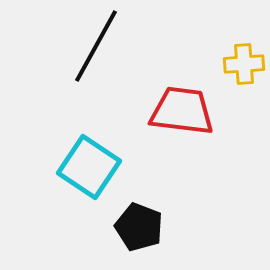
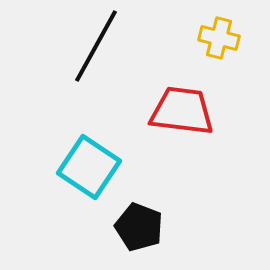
yellow cross: moved 25 px left, 26 px up; rotated 18 degrees clockwise
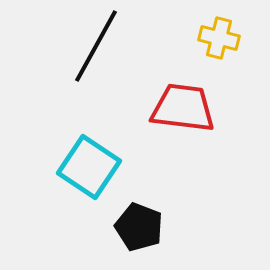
red trapezoid: moved 1 px right, 3 px up
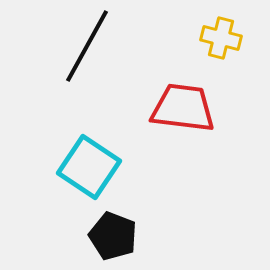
yellow cross: moved 2 px right
black line: moved 9 px left
black pentagon: moved 26 px left, 9 px down
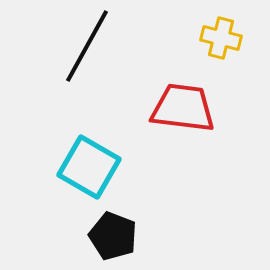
cyan square: rotated 4 degrees counterclockwise
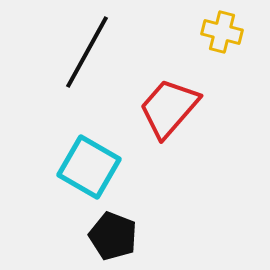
yellow cross: moved 1 px right, 6 px up
black line: moved 6 px down
red trapezoid: moved 14 px left; rotated 56 degrees counterclockwise
